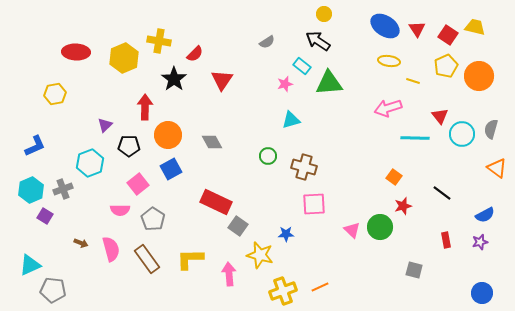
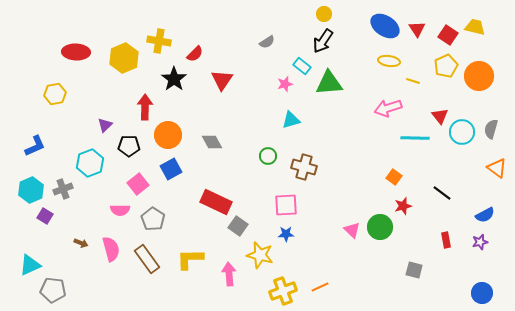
black arrow at (318, 41): moved 5 px right; rotated 90 degrees counterclockwise
cyan circle at (462, 134): moved 2 px up
pink square at (314, 204): moved 28 px left, 1 px down
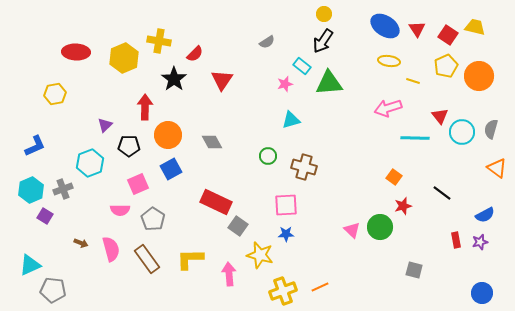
pink square at (138, 184): rotated 15 degrees clockwise
red rectangle at (446, 240): moved 10 px right
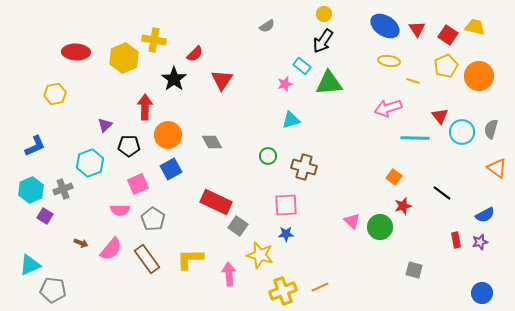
yellow cross at (159, 41): moved 5 px left, 1 px up
gray semicircle at (267, 42): moved 16 px up
pink triangle at (352, 230): moved 9 px up
pink semicircle at (111, 249): rotated 55 degrees clockwise
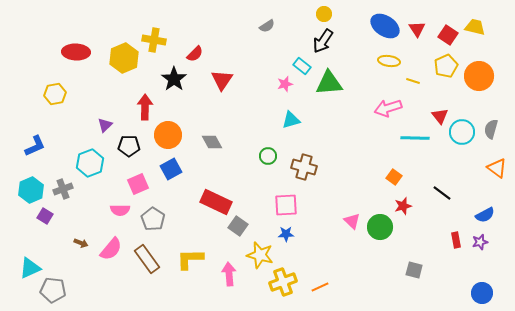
cyan triangle at (30, 265): moved 3 px down
yellow cross at (283, 291): moved 9 px up
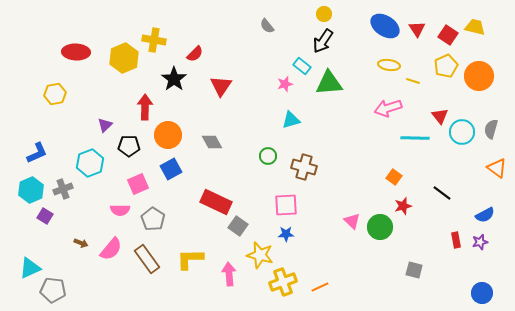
gray semicircle at (267, 26): rotated 84 degrees clockwise
yellow ellipse at (389, 61): moved 4 px down
red triangle at (222, 80): moved 1 px left, 6 px down
blue L-shape at (35, 146): moved 2 px right, 7 px down
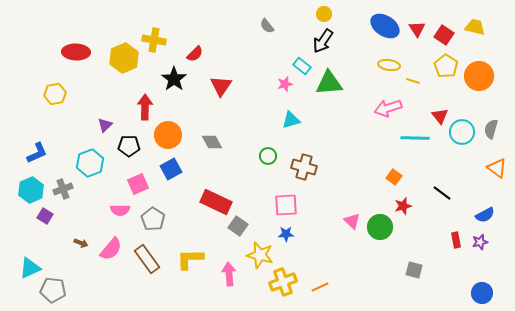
red square at (448, 35): moved 4 px left
yellow pentagon at (446, 66): rotated 15 degrees counterclockwise
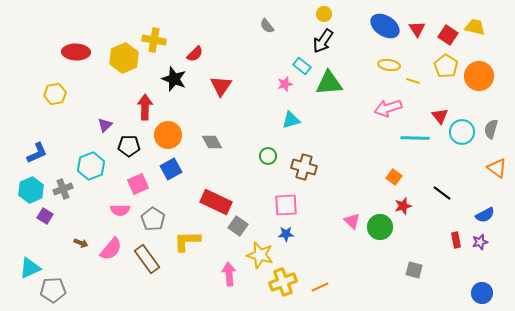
red square at (444, 35): moved 4 px right
black star at (174, 79): rotated 15 degrees counterclockwise
cyan hexagon at (90, 163): moved 1 px right, 3 px down
yellow L-shape at (190, 259): moved 3 px left, 18 px up
gray pentagon at (53, 290): rotated 10 degrees counterclockwise
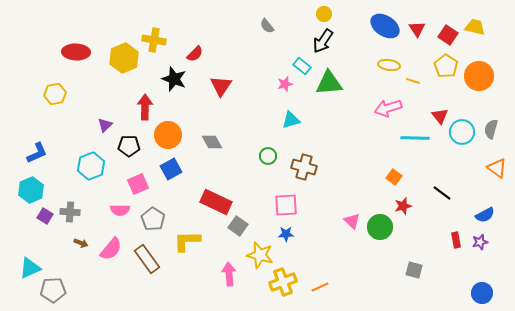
gray cross at (63, 189): moved 7 px right, 23 px down; rotated 24 degrees clockwise
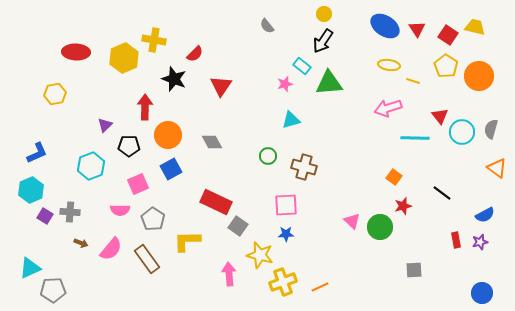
gray square at (414, 270): rotated 18 degrees counterclockwise
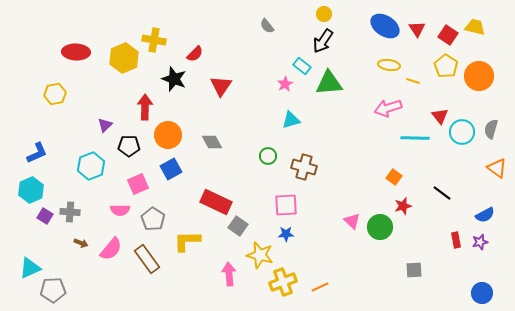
pink star at (285, 84): rotated 14 degrees counterclockwise
